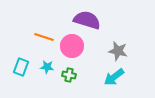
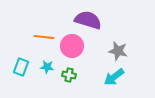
purple semicircle: moved 1 px right
orange line: rotated 12 degrees counterclockwise
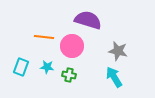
cyan arrow: rotated 95 degrees clockwise
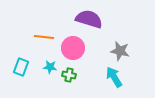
purple semicircle: moved 1 px right, 1 px up
pink circle: moved 1 px right, 2 px down
gray star: moved 2 px right
cyan star: moved 3 px right
